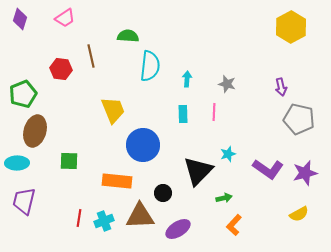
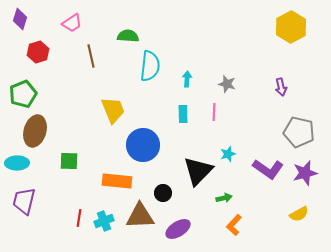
pink trapezoid: moved 7 px right, 5 px down
red hexagon: moved 23 px left, 17 px up; rotated 25 degrees counterclockwise
gray pentagon: moved 13 px down
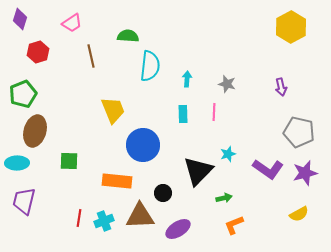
orange L-shape: rotated 25 degrees clockwise
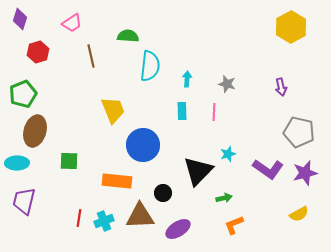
cyan rectangle: moved 1 px left, 3 px up
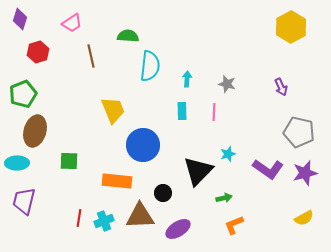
purple arrow: rotated 12 degrees counterclockwise
yellow semicircle: moved 5 px right, 4 px down
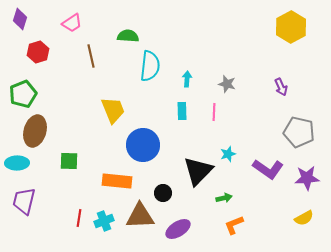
purple star: moved 2 px right, 5 px down; rotated 10 degrees clockwise
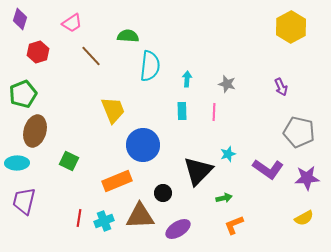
brown line: rotated 30 degrees counterclockwise
green square: rotated 24 degrees clockwise
orange rectangle: rotated 28 degrees counterclockwise
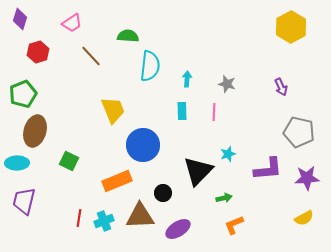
purple L-shape: rotated 40 degrees counterclockwise
